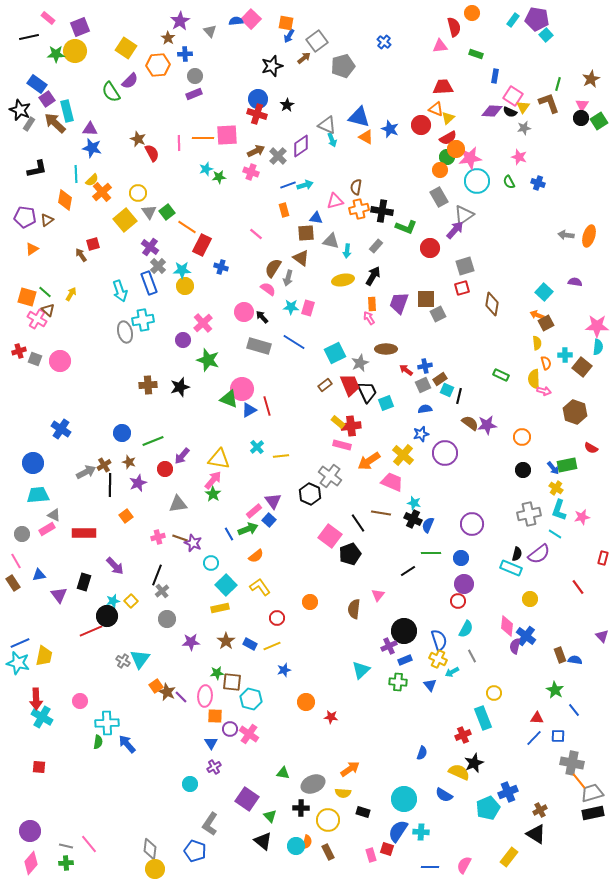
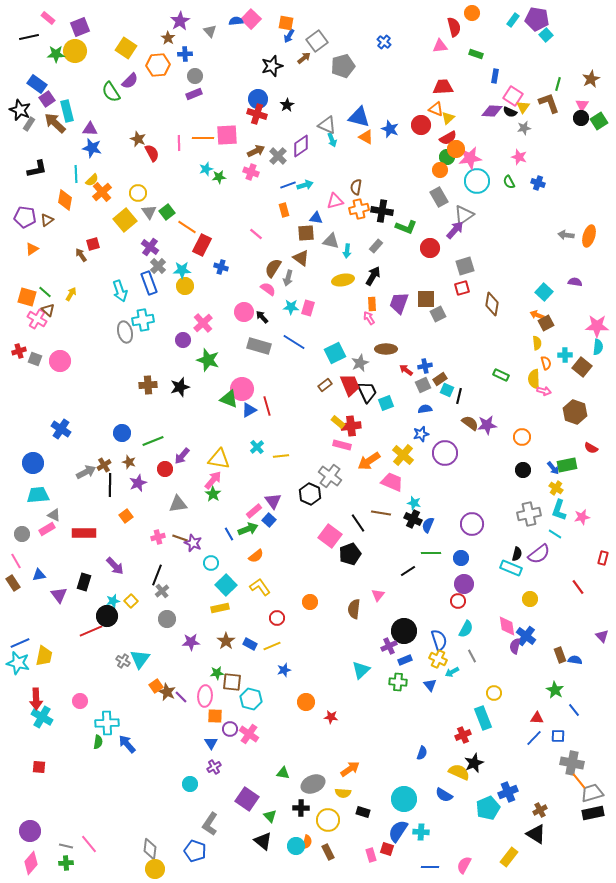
pink diamond at (507, 626): rotated 15 degrees counterclockwise
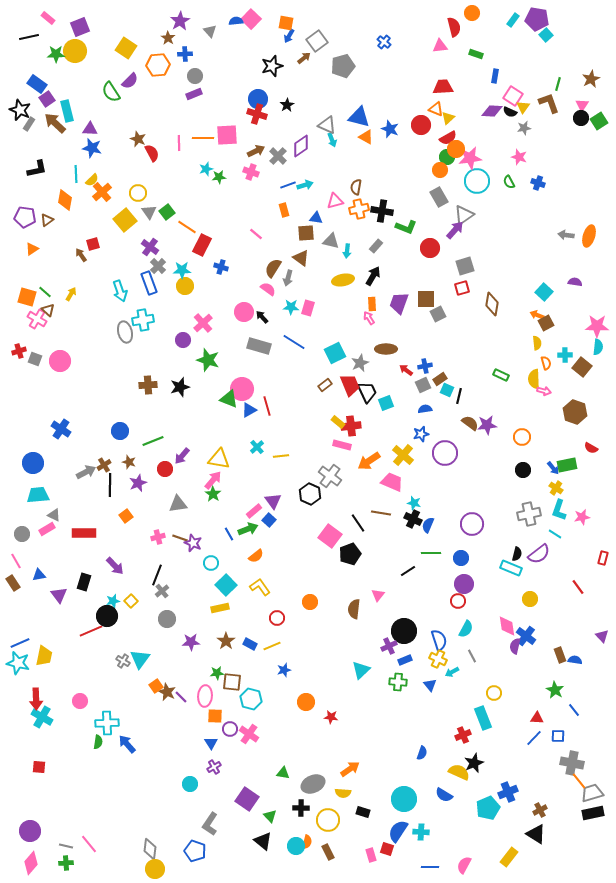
blue circle at (122, 433): moved 2 px left, 2 px up
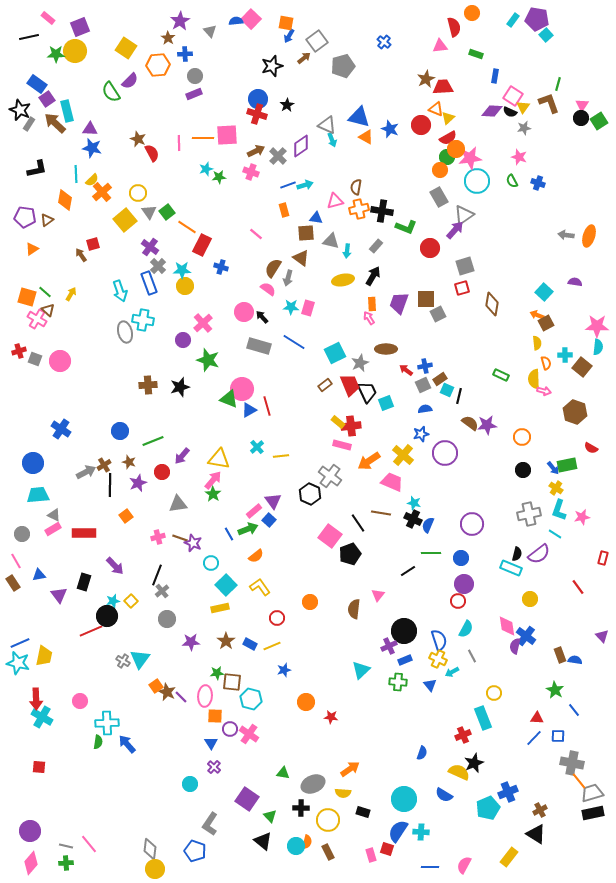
brown star at (591, 79): moved 165 px left
green semicircle at (509, 182): moved 3 px right, 1 px up
cyan cross at (143, 320): rotated 20 degrees clockwise
red circle at (165, 469): moved 3 px left, 3 px down
pink rectangle at (47, 529): moved 6 px right
purple cross at (214, 767): rotated 16 degrees counterclockwise
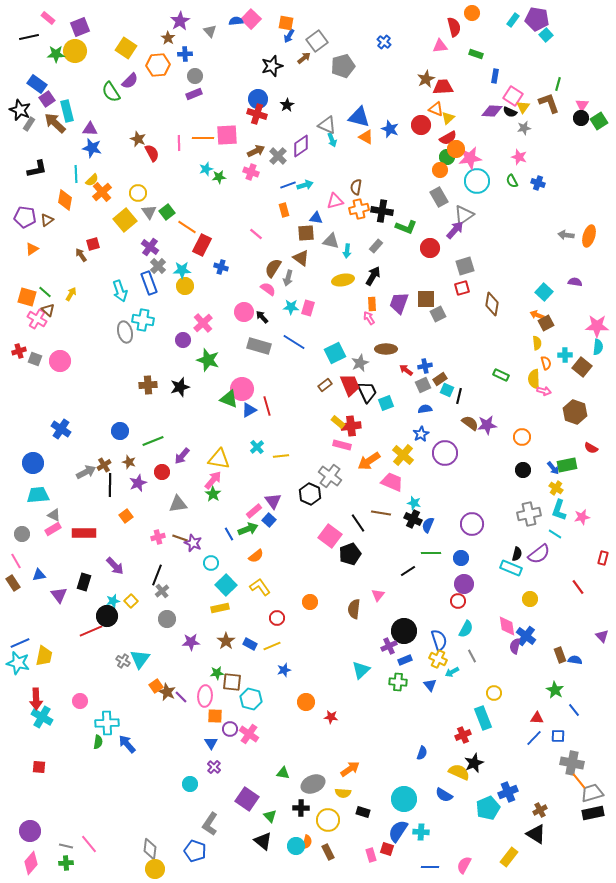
blue star at (421, 434): rotated 14 degrees counterclockwise
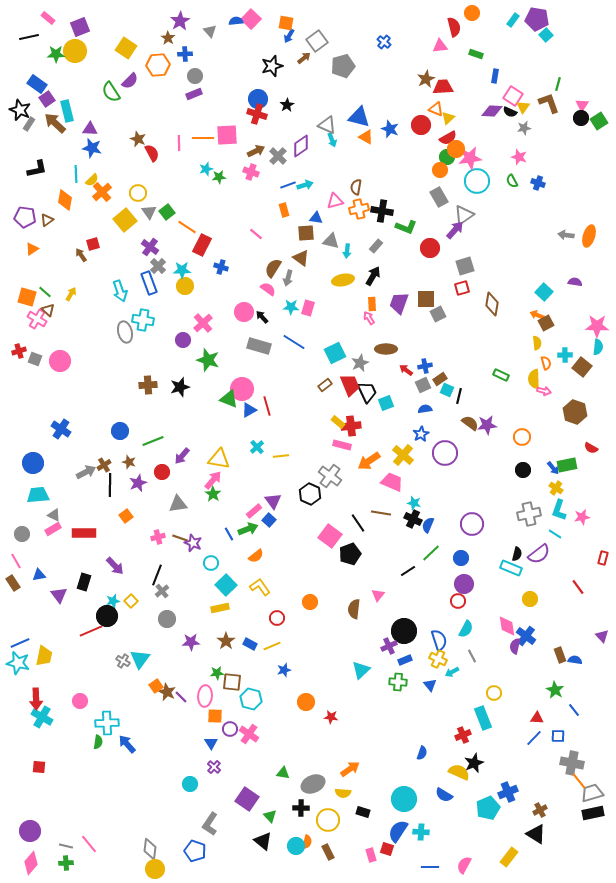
green line at (431, 553): rotated 42 degrees counterclockwise
